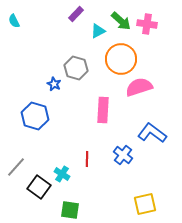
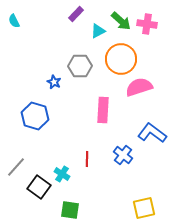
gray hexagon: moved 4 px right, 2 px up; rotated 15 degrees counterclockwise
blue star: moved 2 px up
yellow square: moved 1 px left, 4 px down
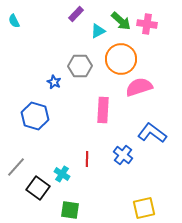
black square: moved 1 px left, 1 px down
